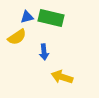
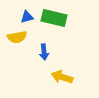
green rectangle: moved 3 px right
yellow semicircle: rotated 24 degrees clockwise
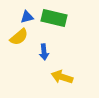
yellow semicircle: moved 2 px right; rotated 30 degrees counterclockwise
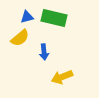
yellow semicircle: moved 1 px right, 1 px down
yellow arrow: rotated 40 degrees counterclockwise
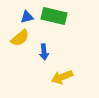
green rectangle: moved 2 px up
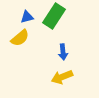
green rectangle: rotated 70 degrees counterclockwise
blue arrow: moved 19 px right
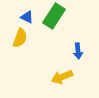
blue triangle: rotated 40 degrees clockwise
yellow semicircle: rotated 30 degrees counterclockwise
blue arrow: moved 15 px right, 1 px up
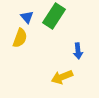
blue triangle: rotated 24 degrees clockwise
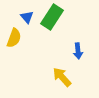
green rectangle: moved 2 px left, 1 px down
yellow semicircle: moved 6 px left
yellow arrow: rotated 70 degrees clockwise
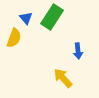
blue triangle: moved 1 px left, 1 px down
yellow arrow: moved 1 px right, 1 px down
